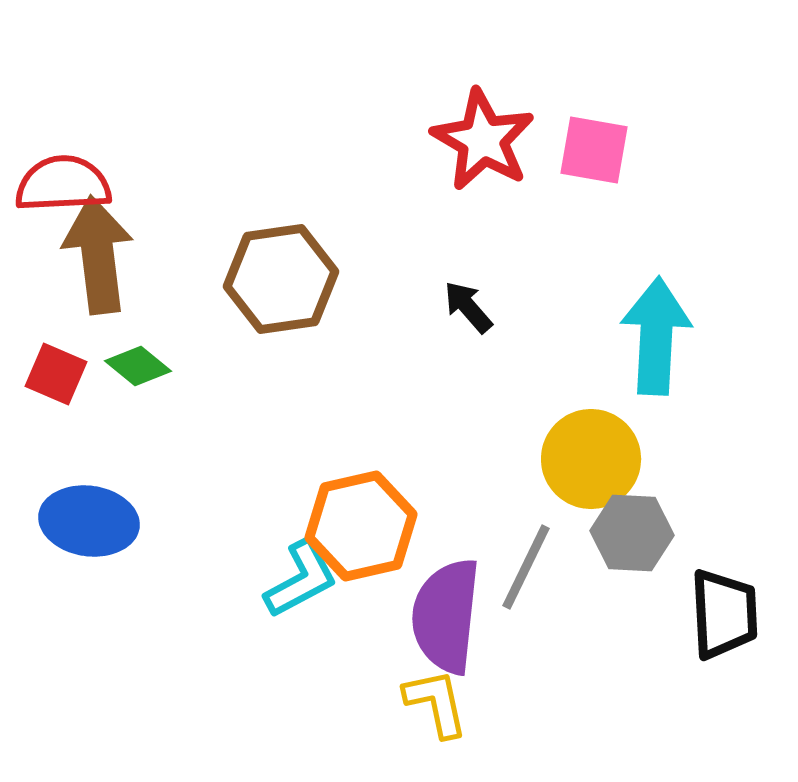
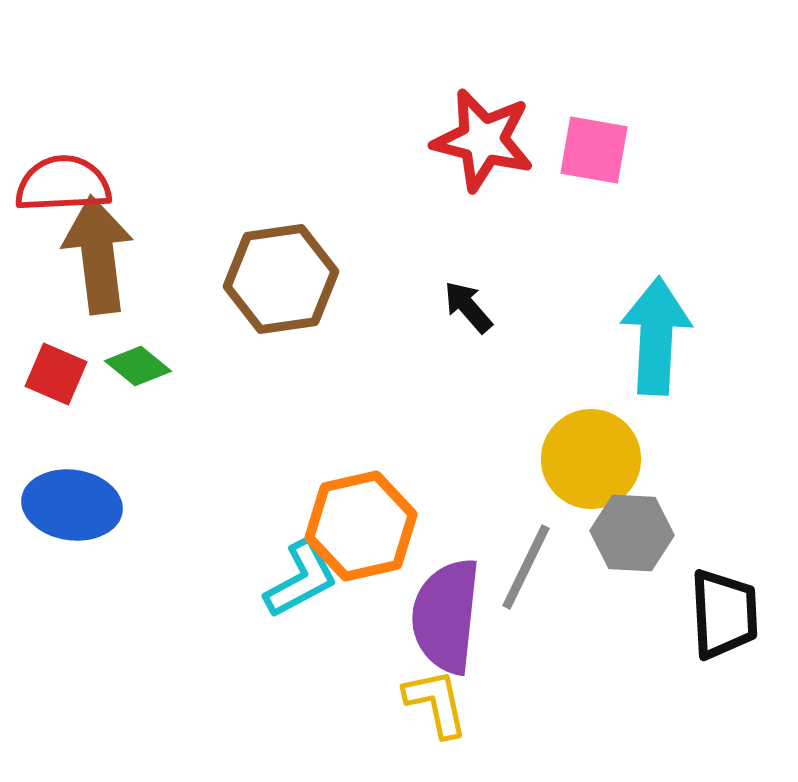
red star: rotated 16 degrees counterclockwise
blue ellipse: moved 17 px left, 16 px up
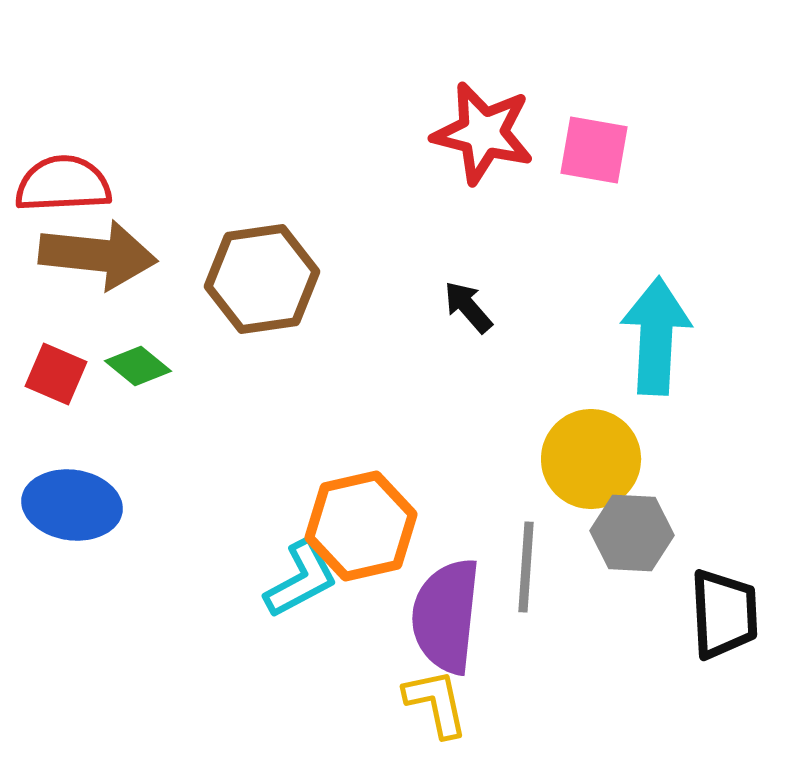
red star: moved 7 px up
brown arrow: rotated 103 degrees clockwise
brown hexagon: moved 19 px left
gray line: rotated 22 degrees counterclockwise
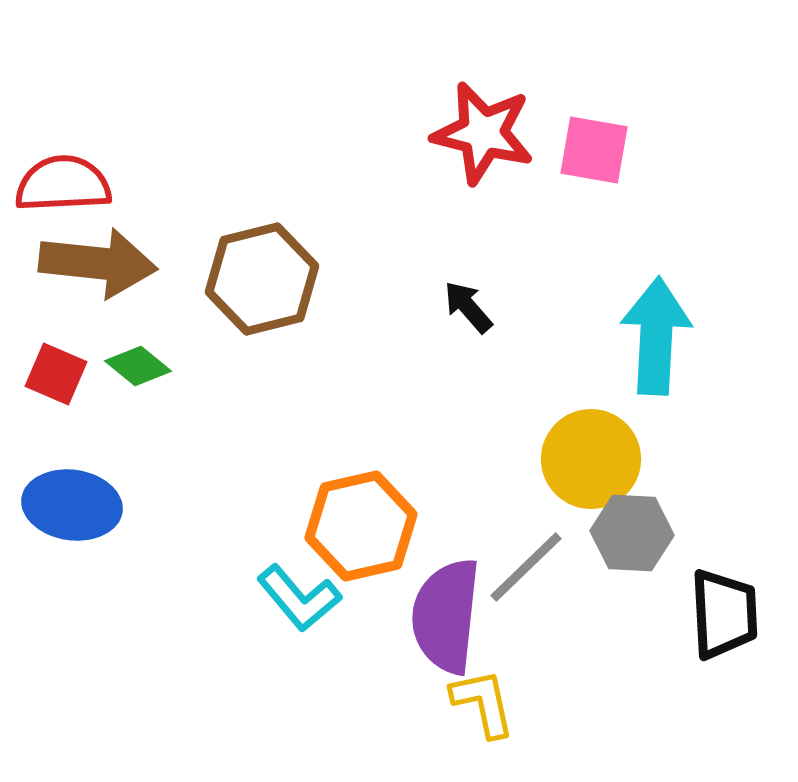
brown arrow: moved 8 px down
brown hexagon: rotated 6 degrees counterclockwise
gray line: rotated 42 degrees clockwise
cyan L-shape: moved 2 px left, 19 px down; rotated 78 degrees clockwise
yellow L-shape: moved 47 px right
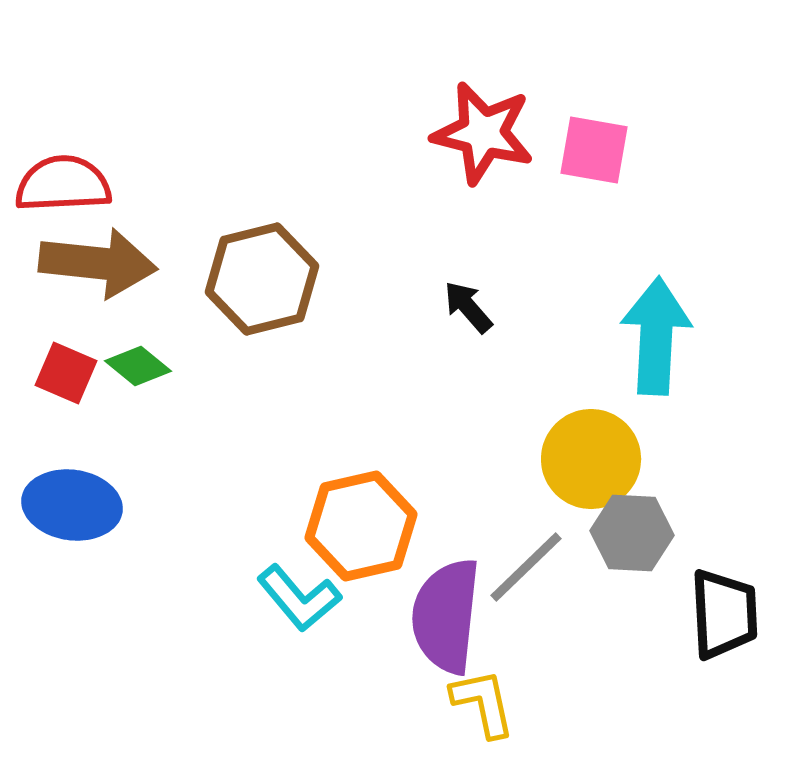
red square: moved 10 px right, 1 px up
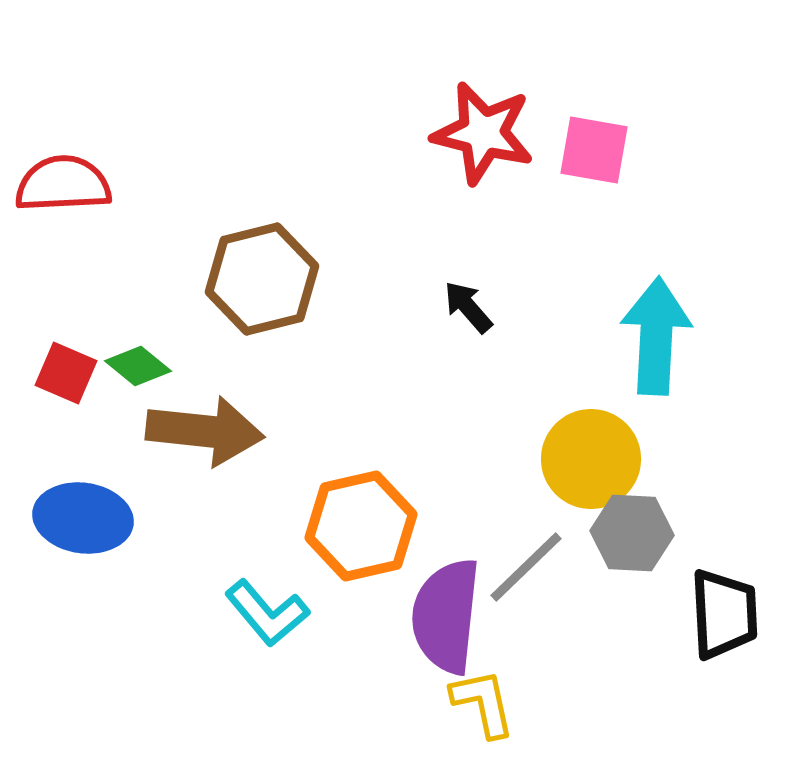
brown arrow: moved 107 px right, 168 px down
blue ellipse: moved 11 px right, 13 px down
cyan L-shape: moved 32 px left, 15 px down
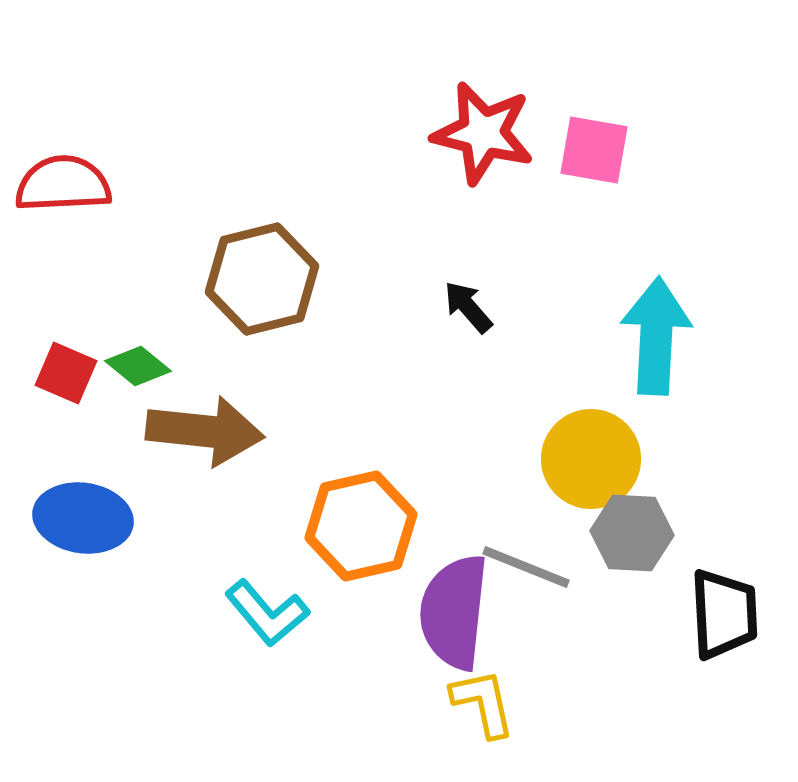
gray line: rotated 66 degrees clockwise
purple semicircle: moved 8 px right, 4 px up
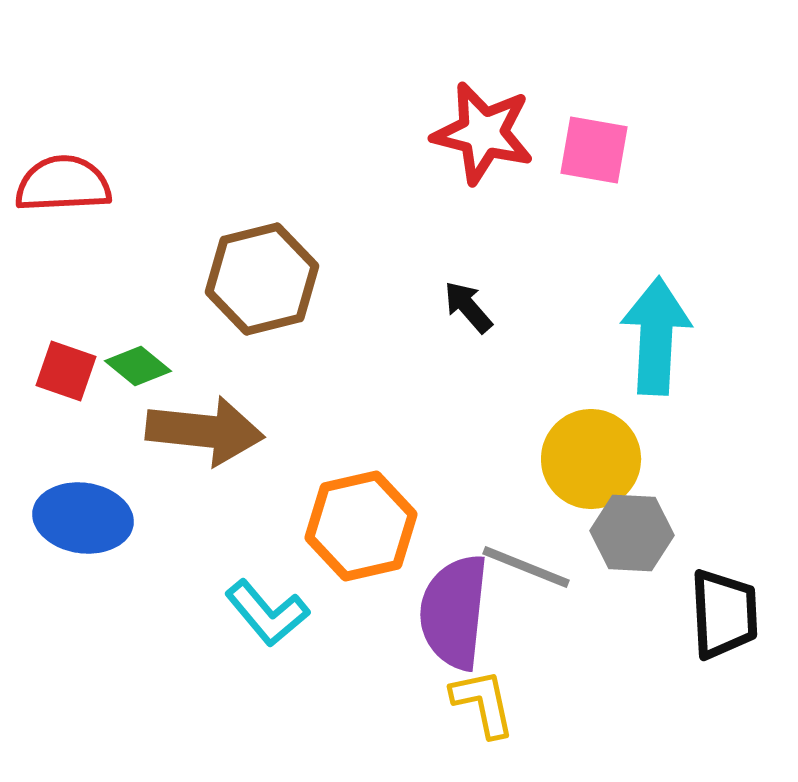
red square: moved 2 px up; rotated 4 degrees counterclockwise
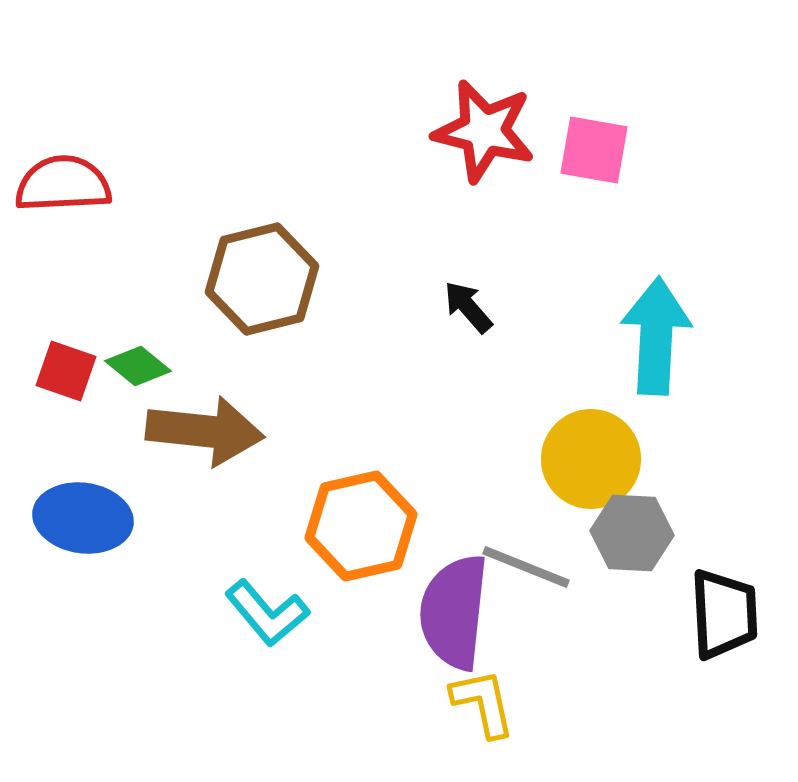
red star: moved 1 px right, 2 px up
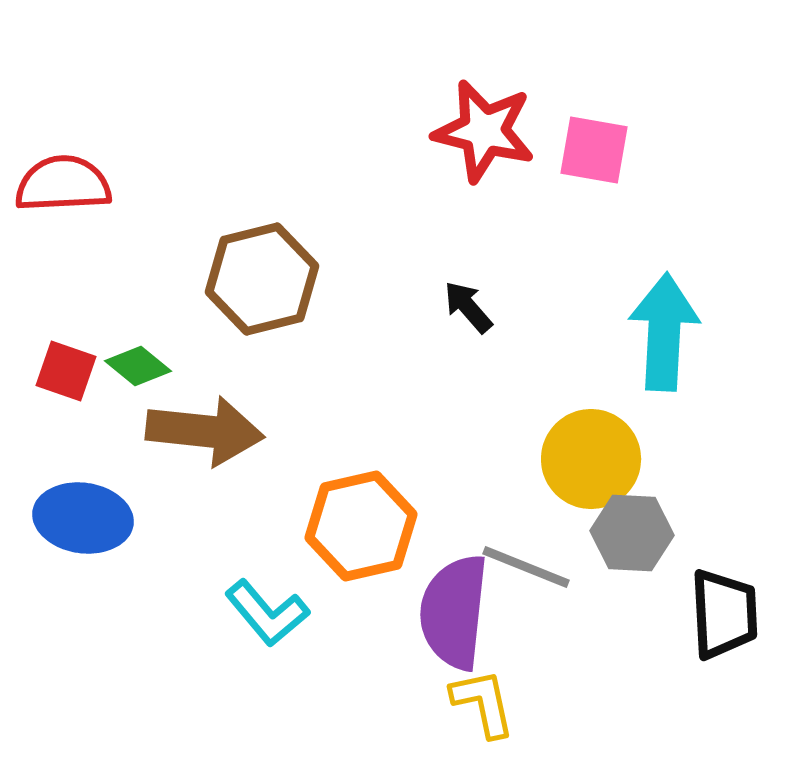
cyan arrow: moved 8 px right, 4 px up
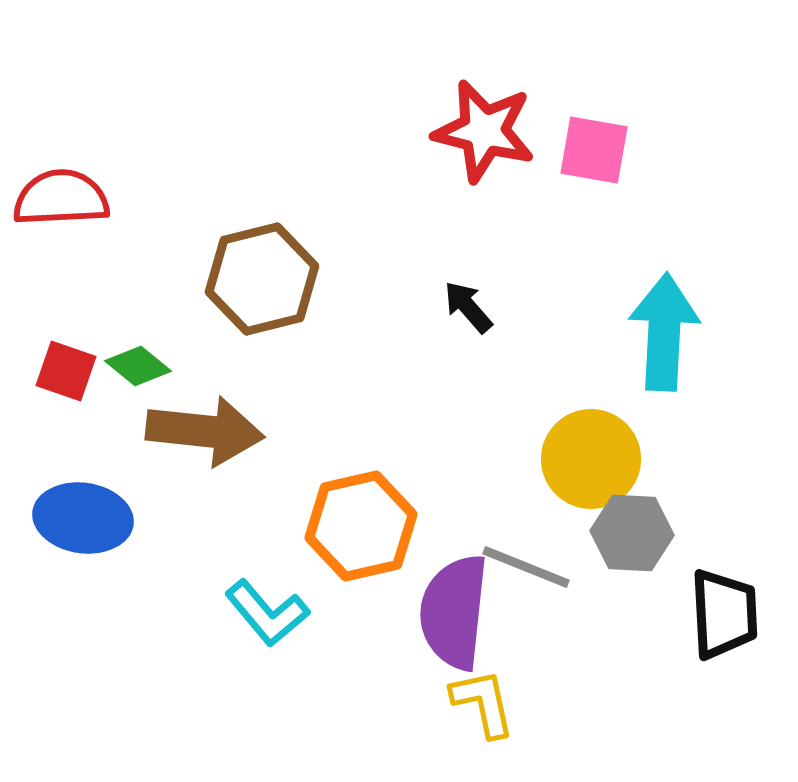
red semicircle: moved 2 px left, 14 px down
